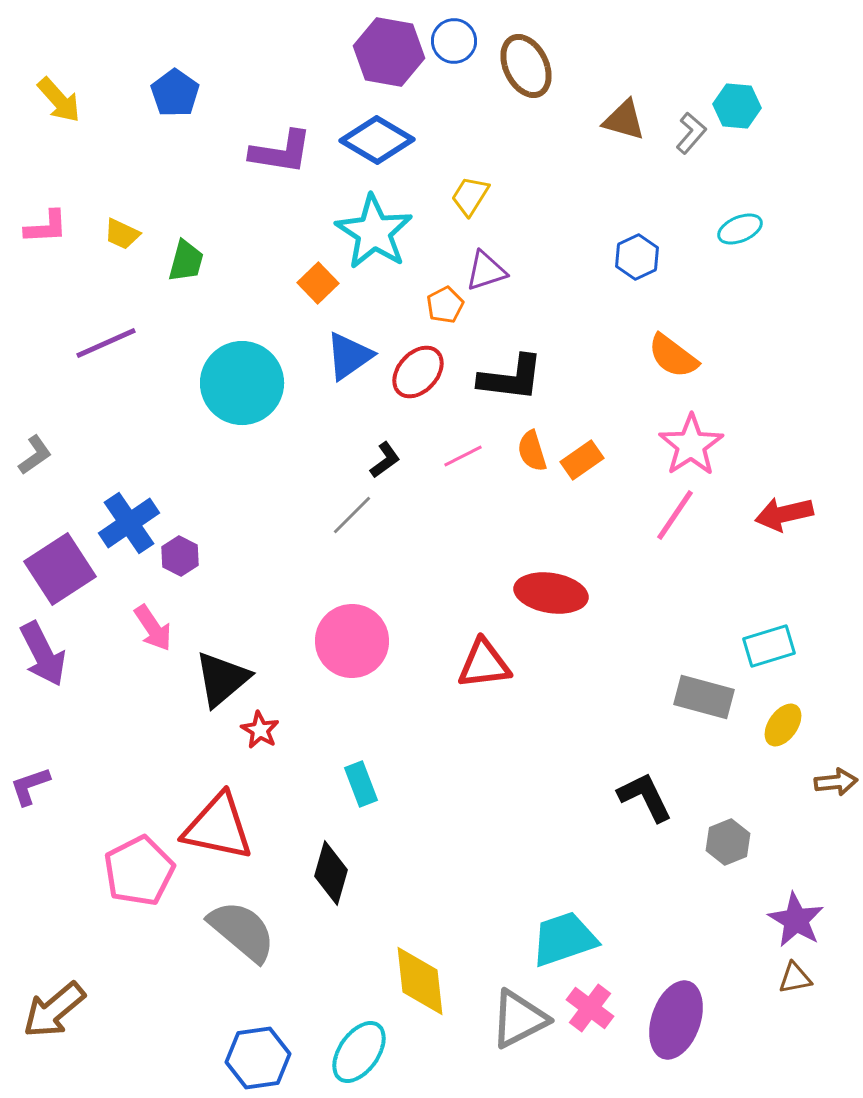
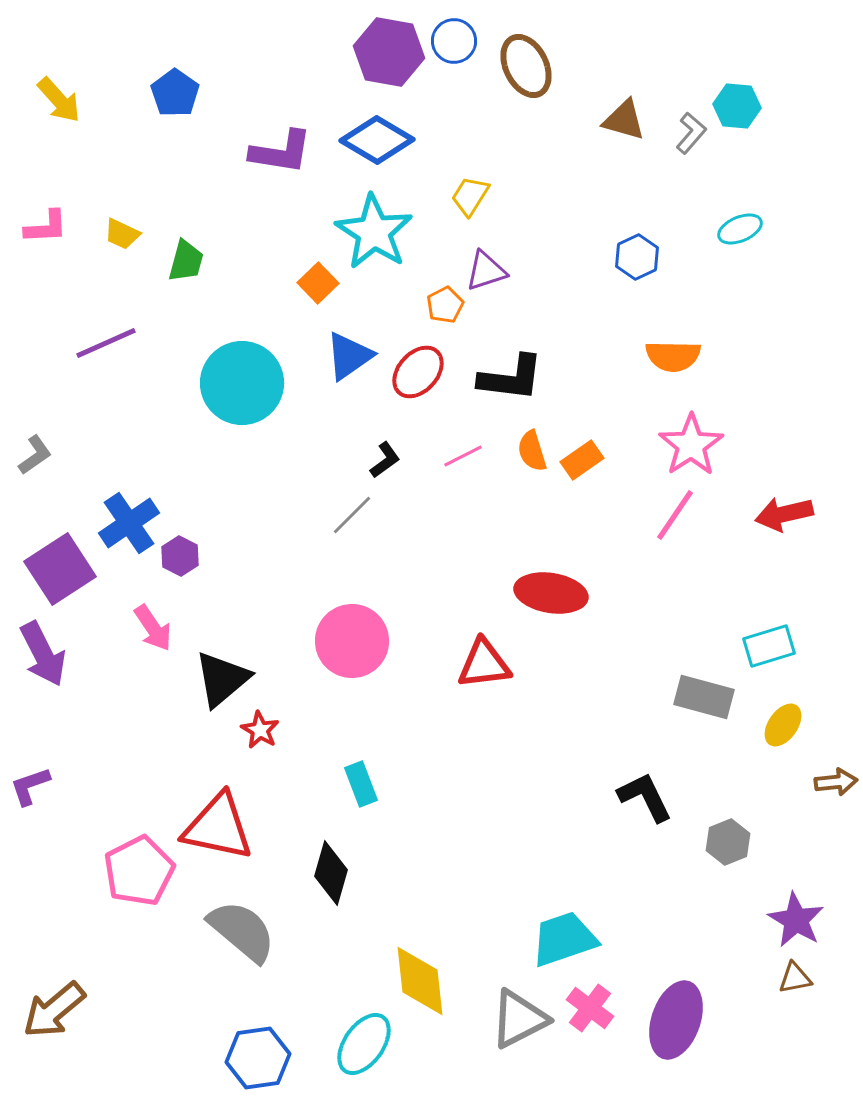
orange semicircle at (673, 356): rotated 36 degrees counterclockwise
cyan ellipse at (359, 1052): moved 5 px right, 8 px up
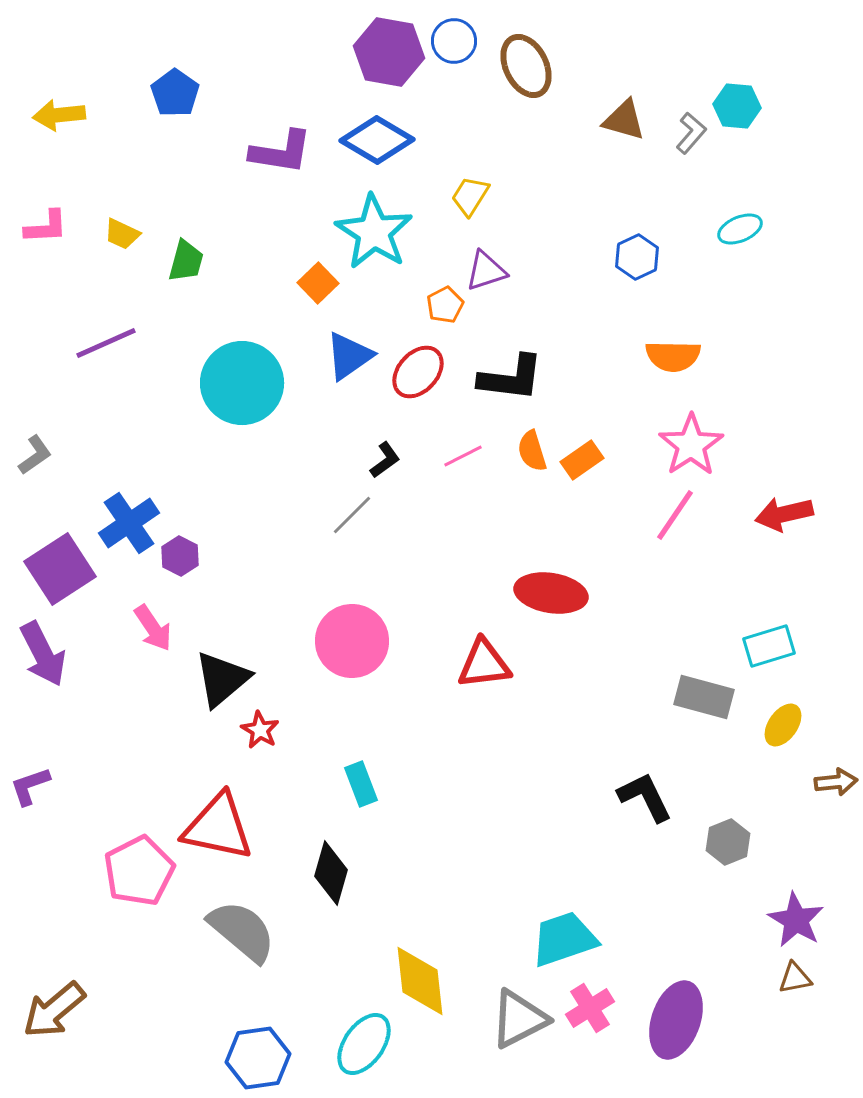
yellow arrow at (59, 100): moved 15 px down; rotated 126 degrees clockwise
pink cross at (590, 1008): rotated 21 degrees clockwise
